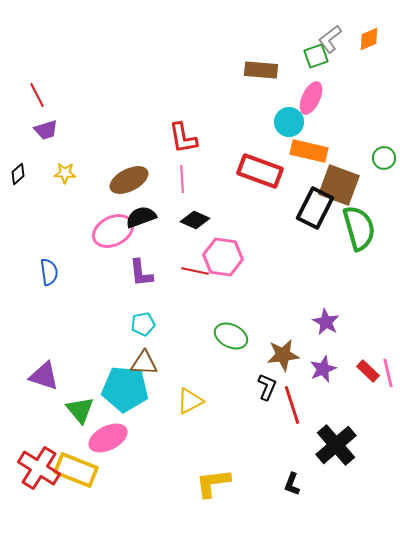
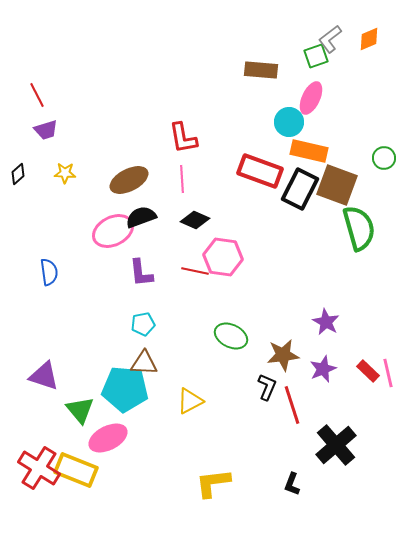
brown square at (339, 185): moved 2 px left
black rectangle at (315, 208): moved 15 px left, 19 px up
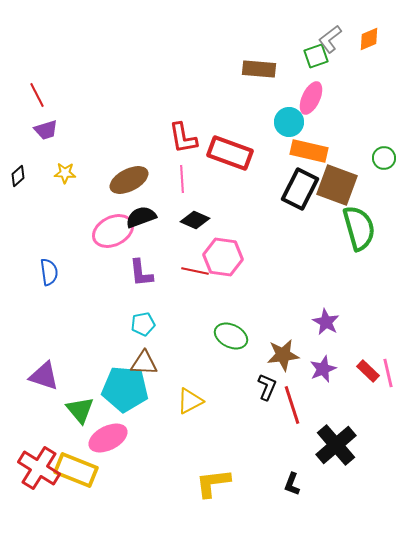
brown rectangle at (261, 70): moved 2 px left, 1 px up
red rectangle at (260, 171): moved 30 px left, 18 px up
black diamond at (18, 174): moved 2 px down
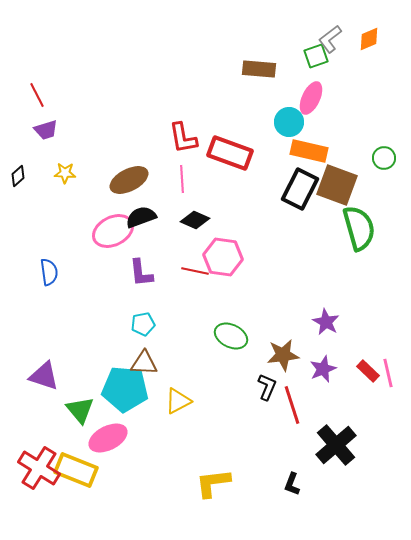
yellow triangle at (190, 401): moved 12 px left
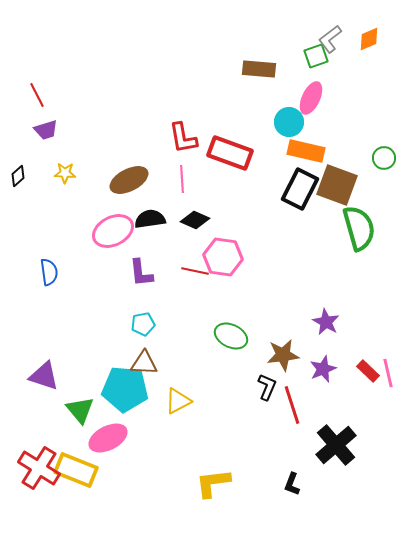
orange rectangle at (309, 151): moved 3 px left
black semicircle at (141, 217): moved 9 px right, 2 px down; rotated 12 degrees clockwise
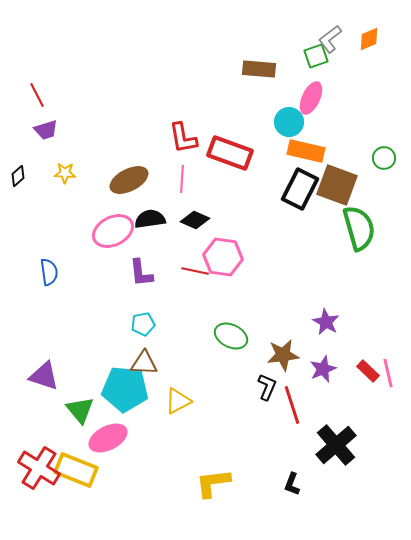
pink line at (182, 179): rotated 8 degrees clockwise
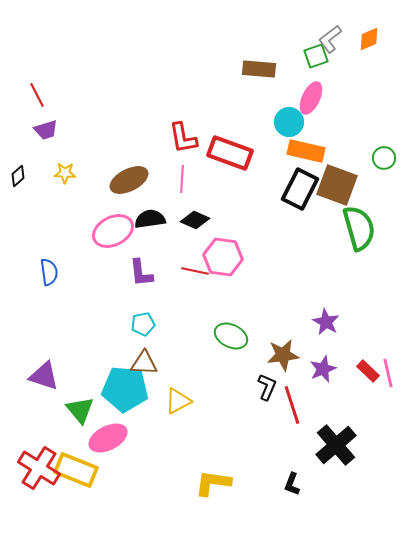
yellow L-shape at (213, 483): rotated 15 degrees clockwise
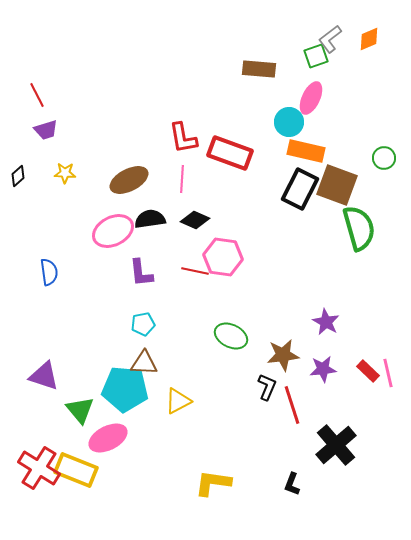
purple star at (323, 369): rotated 16 degrees clockwise
